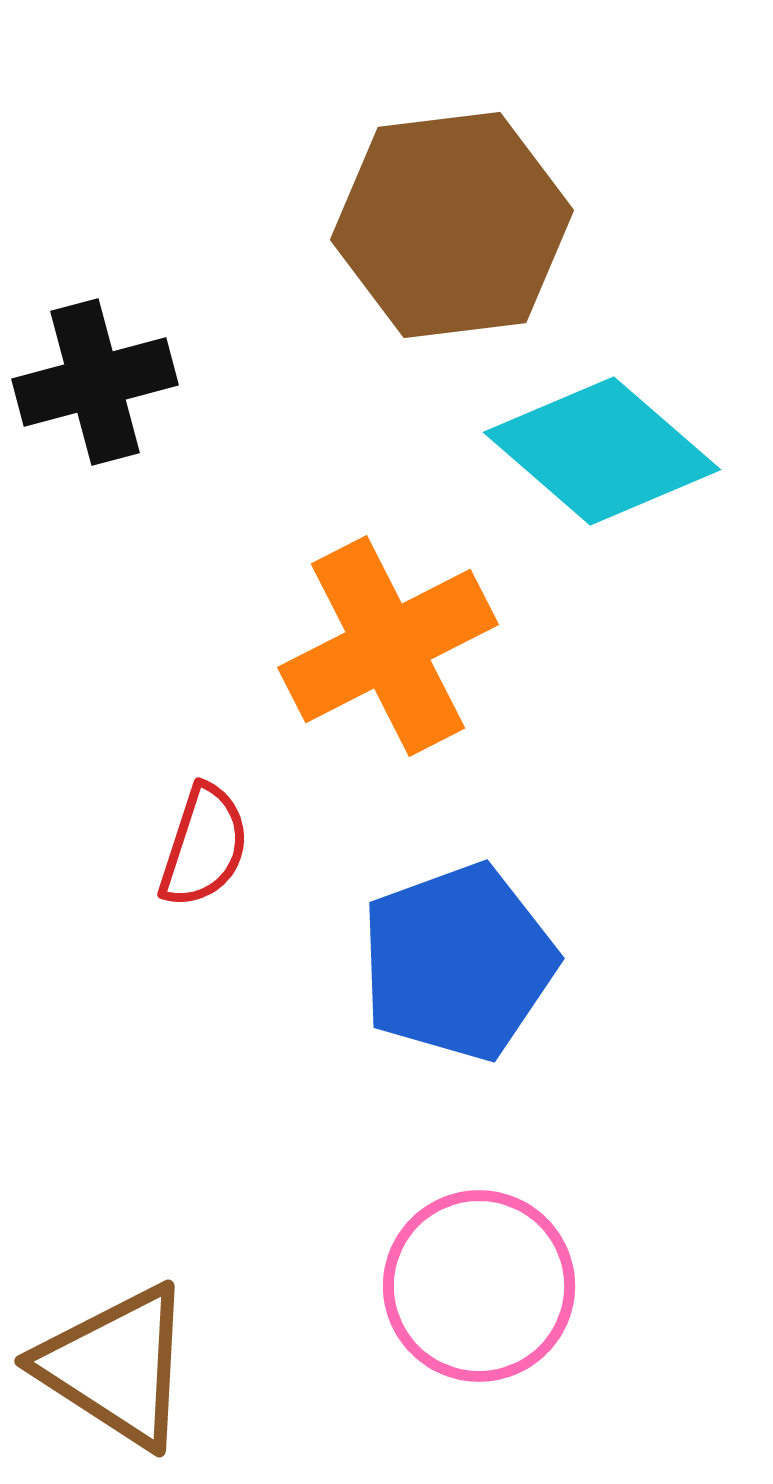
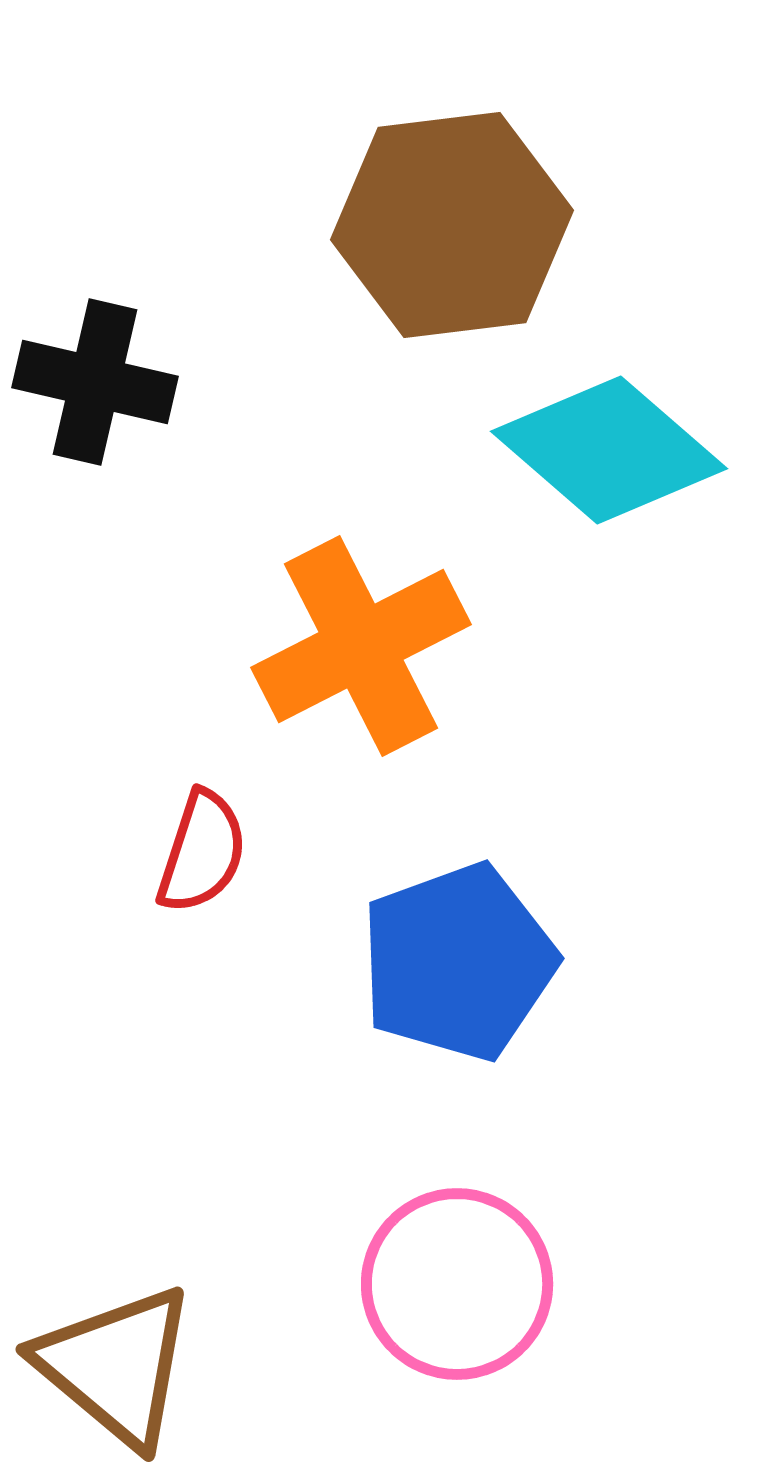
black cross: rotated 28 degrees clockwise
cyan diamond: moved 7 px right, 1 px up
orange cross: moved 27 px left
red semicircle: moved 2 px left, 6 px down
pink circle: moved 22 px left, 2 px up
brown triangle: rotated 7 degrees clockwise
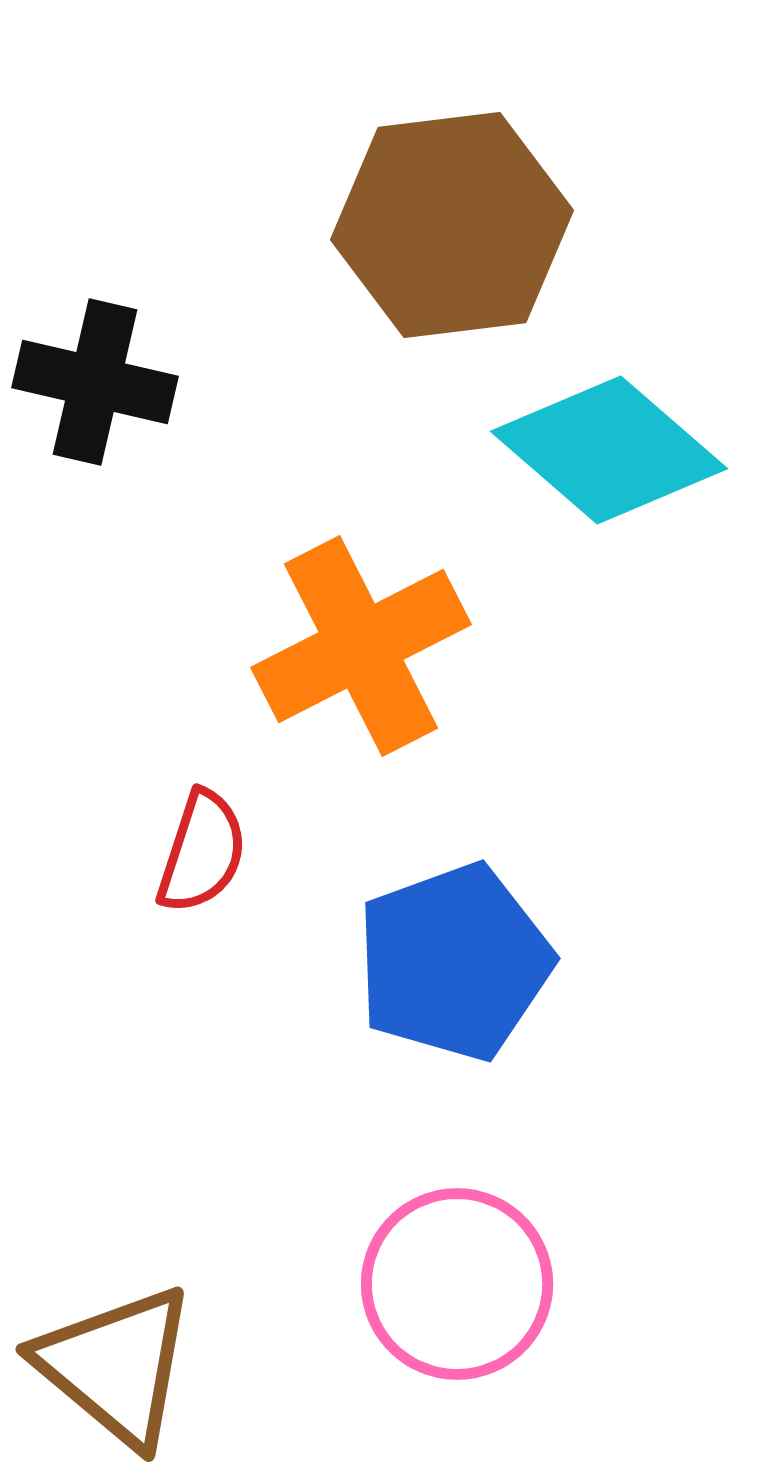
blue pentagon: moved 4 px left
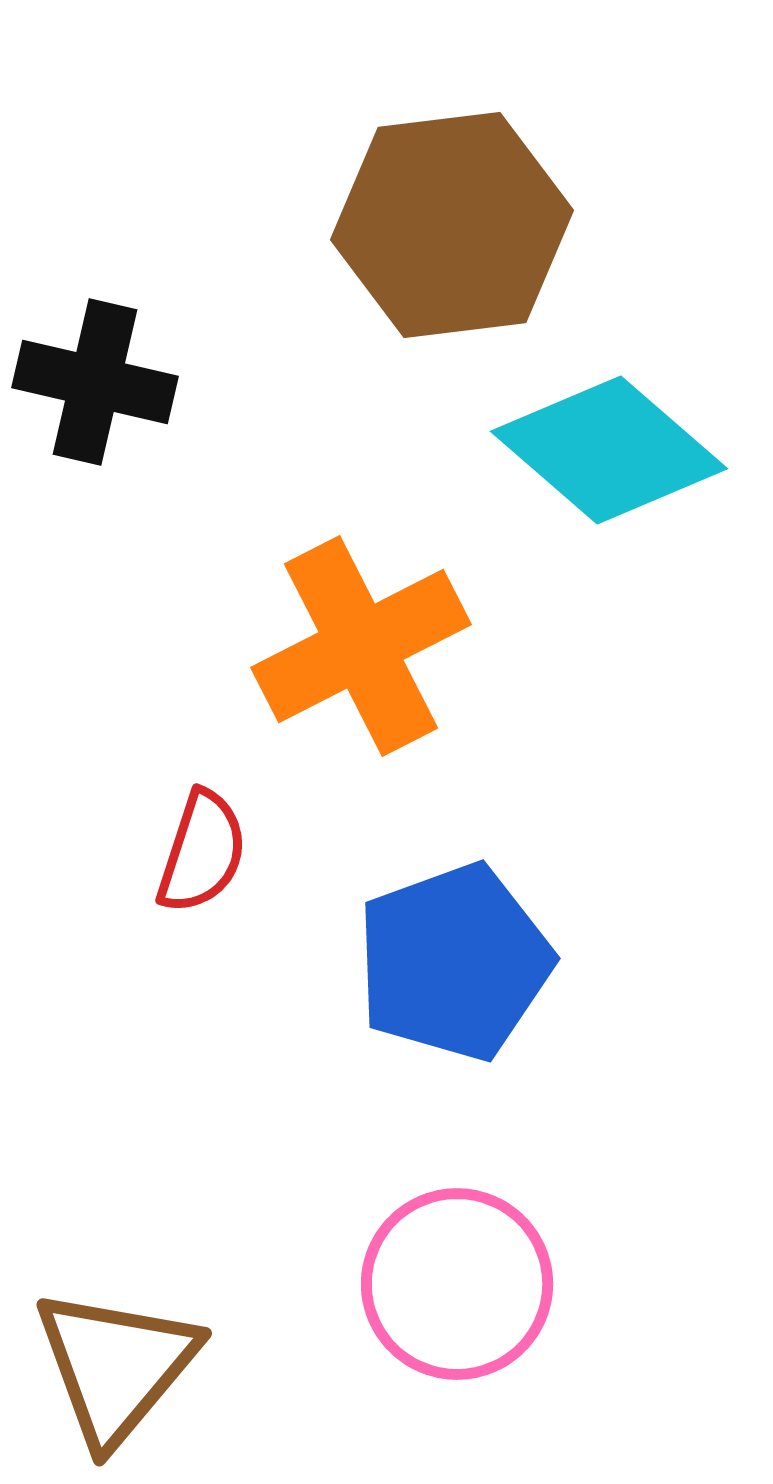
brown triangle: rotated 30 degrees clockwise
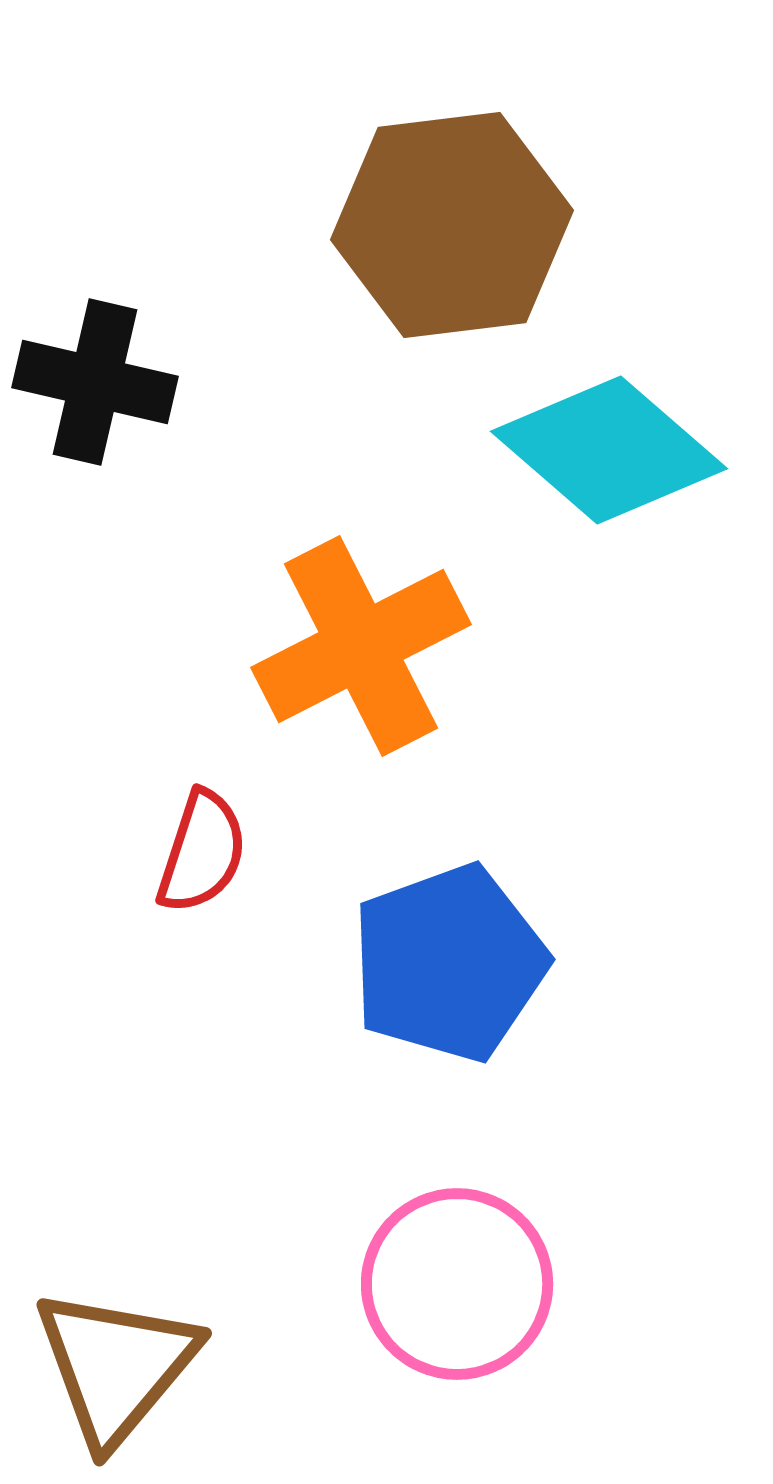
blue pentagon: moved 5 px left, 1 px down
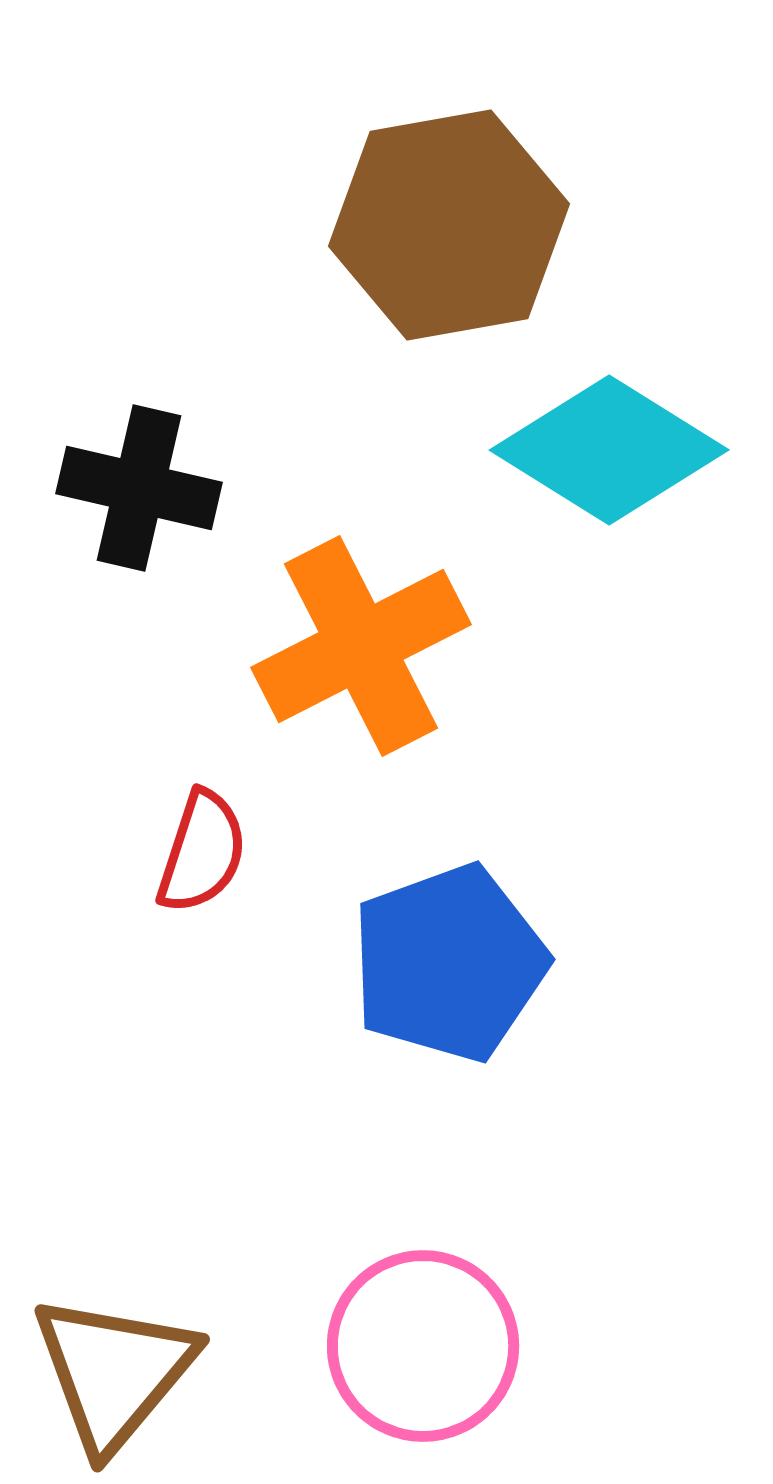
brown hexagon: moved 3 px left; rotated 3 degrees counterclockwise
black cross: moved 44 px right, 106 px down
cyan diamond: rotated 9 degrees counterclockwise
pink circle: moved 34 px left, 62 px down
brown triangle: moved 2 px left, 6 px down
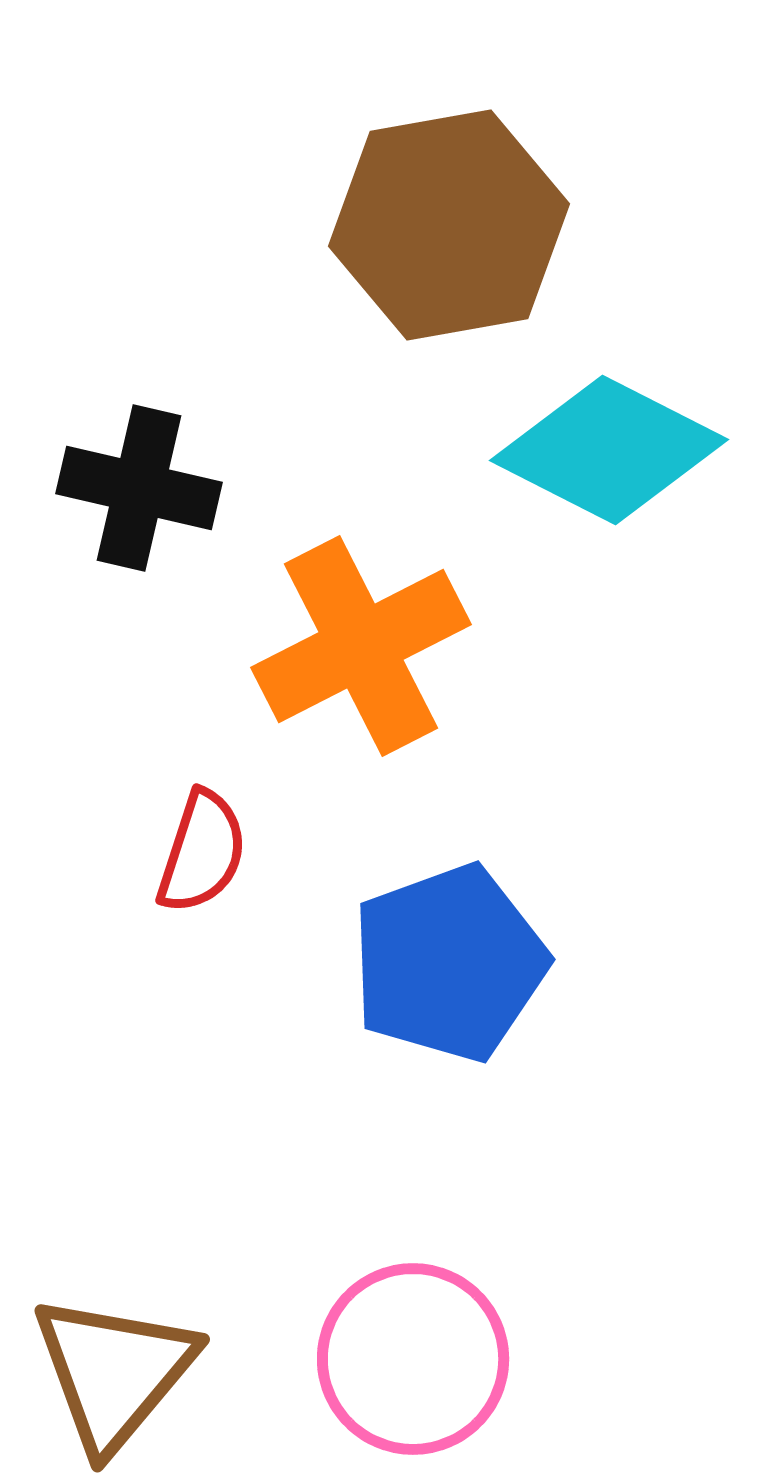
cyan diamond: rotated 5 degrees counterclockwise
pink circle: moved 10 px left, 13 px down
